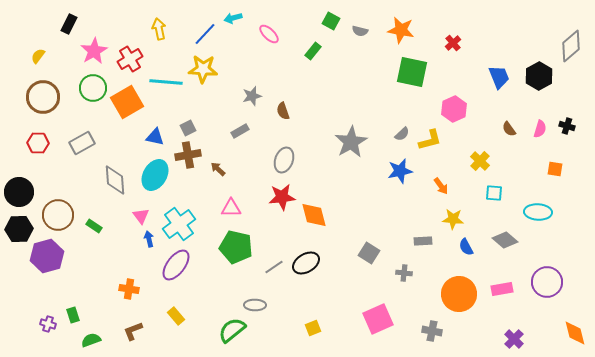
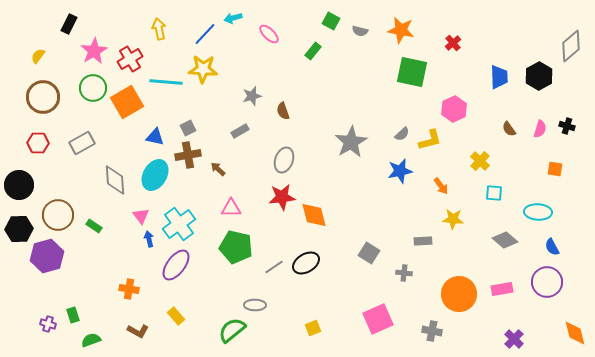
blue trapezoid at (499, 77): rotated 20 degrees clockwise
black circle at (19, 192): moved 7 px up
blue semicircle at (466, 247): moved 86 px right
brown L-shape at (133, 331): moved 5 px right; rotated 130 degrees counterclockwise
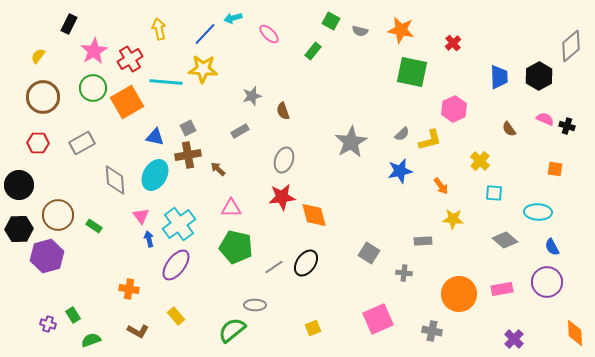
pink semicircle at (540, 129): moved 5 px right, 10 px up; rotated 84 degrees counterclockwise
black ellipse at (306, 263): rotated 24 degrees counterclockwise
green rectangle at (73, 315): rotated 14 degrees counterclockwise
orange diamond at (575, 333): rotated 12 degrees clockwise
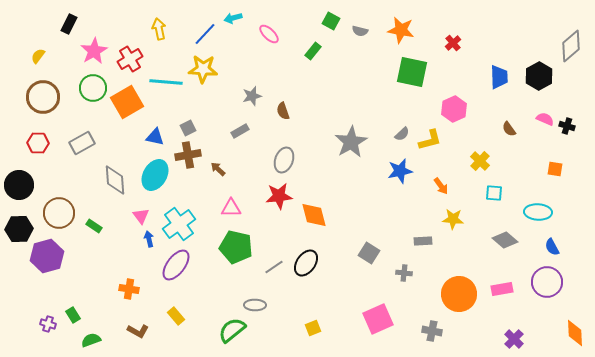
red star at (282, 197): moved 3 px left, 1 px up
brown circle at (58, 215): moved 1 px right, 2 px up
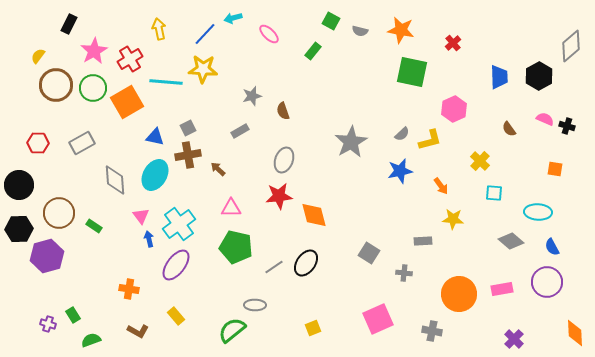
brown circle at (43, 97): moved 13 px right, 12 px up
gray diamond at (505, 240): moved 6 px right, 1 px down
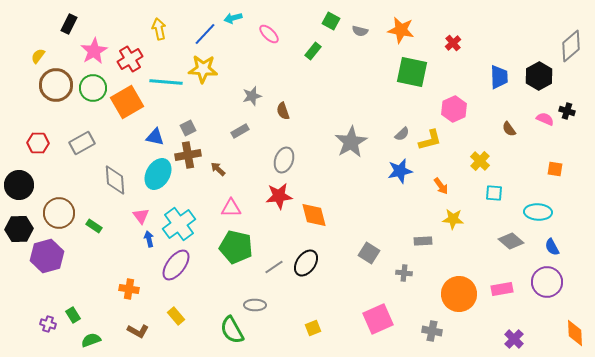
black cross at (567, 126): moved 15 px up
cyan ellipse at (155, 175): moved 3 px right, 1 px up
green semicircle at (232, 330): rotated 80 degrees counterclockwise
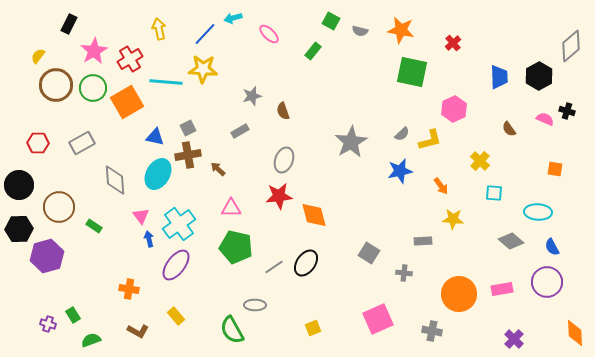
brown circle at (59, 213): moved 6 px up
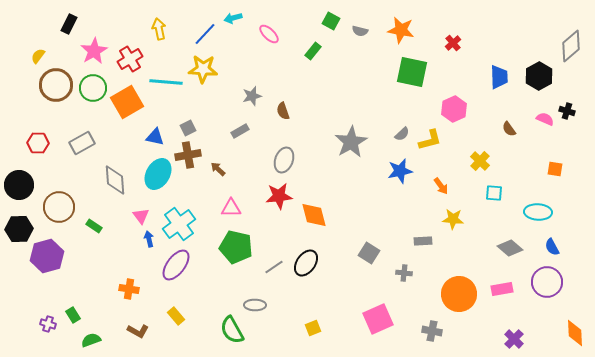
gray diamond at (511, 241): moved 1 px left, 7 px down
